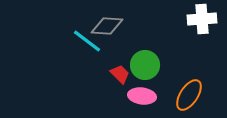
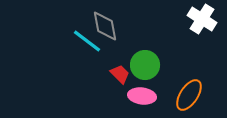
white cross: rotated 36 degrees clockwise
gray diamond: moved 2 px left; rotated 76 degrees clockwise
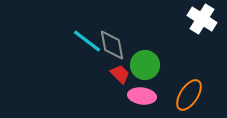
gray diamond: moved 7 px right, 19 px down
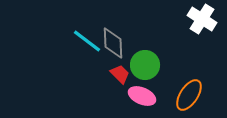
gray diamond: moved 1 px right, 2 px up; rotated 8 degrees clockwise
pink ellipse: rotated 16 degrees clockwise
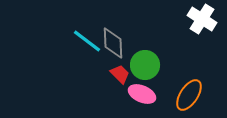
pink ellipse: moved 2 px up
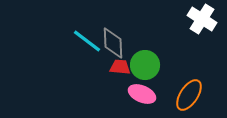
red trapezoid: moved 7 px up; rotated 40 degrees counterclockwise
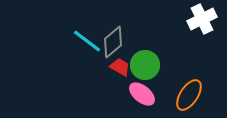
white cross: rotated 32 degrees clockwise
gray diamond: moved 1 px up; rotated 52 degrees clockwise
red trapezoid: rotated 25 degrees clockwise
pink ellipse: rotated 16 degrees clockwise
